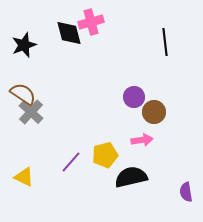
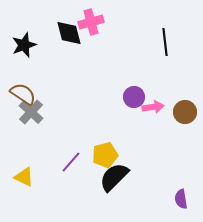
brown circle: moved 31 px right
pink arrow: moved 11 px right, 33 px up
black semicircle: moved 17 px left; rotated 32 degrees counterclockwise
purple semicircle: moved 5 px left, 7 px down
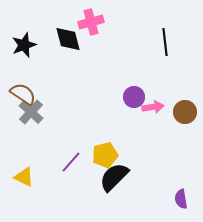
black diamond: moved 1 px left, 6 px down
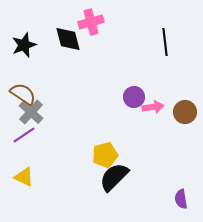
purple line: moved 47 px left, 27 px up; rotated 15 degrees clockwise
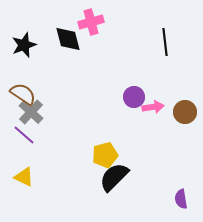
purple line: rotated 75 degrees clockwise
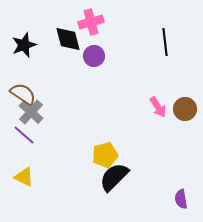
purple circle: moved 40 px left, 41 px up
pink arrow: moved 5 px right; rotated 65 degrees clockwise
brown circle: moved 3 px up
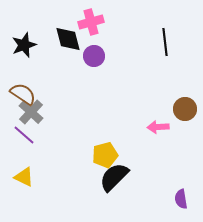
pink arrow: moved 20 px down; rotated 120 degrees clockwise
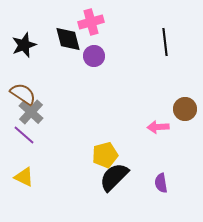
purple semicircle: moved 20 px left, 16 px up
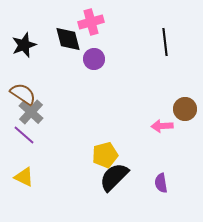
purple circle: moved 3 px down
pink arrow: moved 4 px right, 1 px up
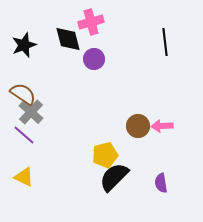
brown circle: moved 47 px left, 17 px down
